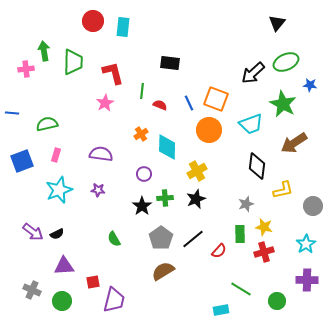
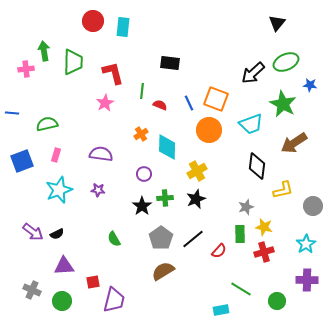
gray star at (246, 204): moved 3 px down
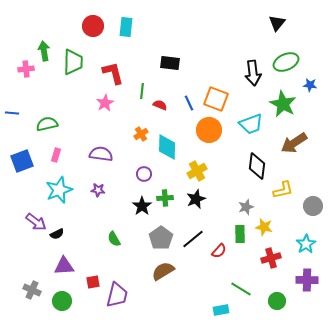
red circle at (93, 21): moved 5 px down
cyan rectangle at (123, 27): moved 3 px right
black arrow at (253, 73): rotated 55 degrees counterclockwise
purple arrow at (33, 232): moved 3 px right, 10 px up
red cross at (264, 252): moved 7 px right, 6 px down
purple trapezoid at (114, 300): moved 3 px right, 5 px up
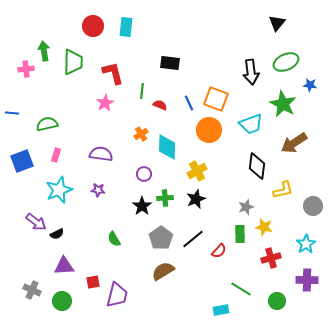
black arrow at (253, 73): moved 2 px left, 1 px up
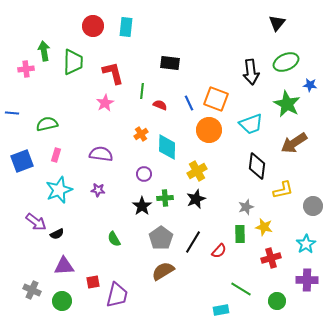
green star at (283, 104): moved 4 px right
black line at (193, 239): moved 3 px down; rotated 20 degrees counterclockwise
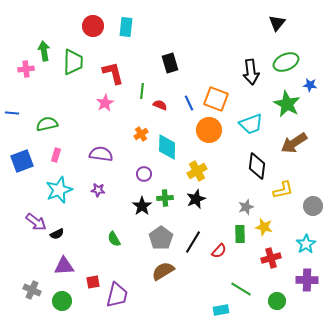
black rectangle at (170, 63): rotated 66 degrees clockwise
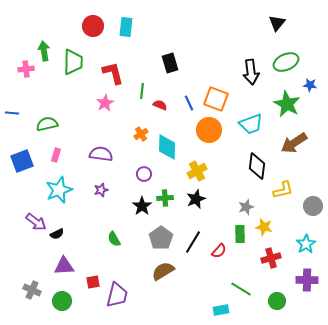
purple star at (98, 190): moved 3 px right; rotated 24 degrees counterclockwise
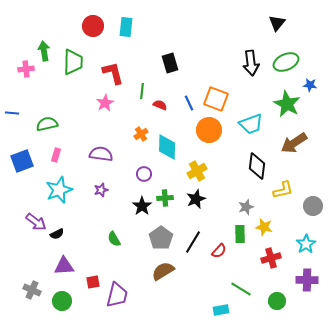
black arrow at (251, 72): moved 9 px up
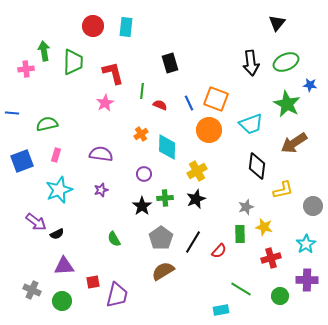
green circle at (277, 301): moved 3 px right, 5 px up
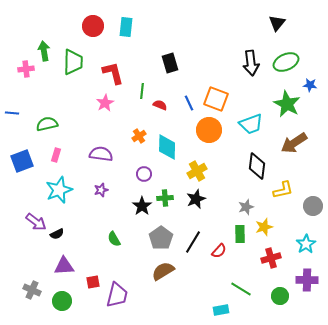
orange cross at (141, 134): moved 2 px left, 2 px down
yellow star at (264, 227): rotated 30 degrees counterclockwise
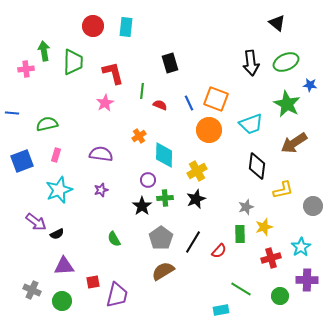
black triangle at (277, 23): rotated 30 degrees counterclockwise
cyan diamond at (167, 147): moved 3 px left, 8 px down
purple circle at (144, 174): moved 4 px right, 6 px down
cyan star at (306, 244): moved 5 px left, 3 px down
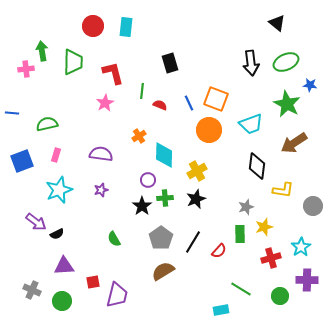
green arrow at (44, 51): moved 2 px left
yellow L-shape at (283, 190): rotated 20 degrees clockwise
